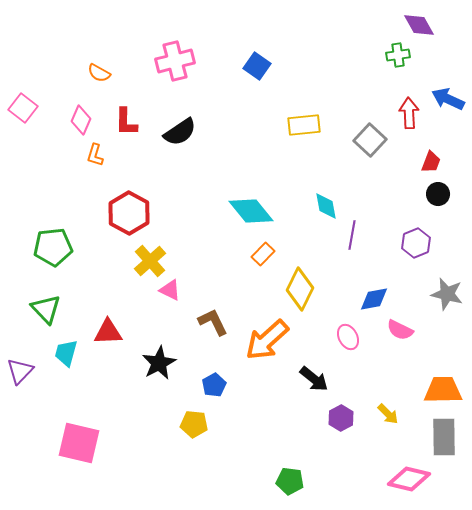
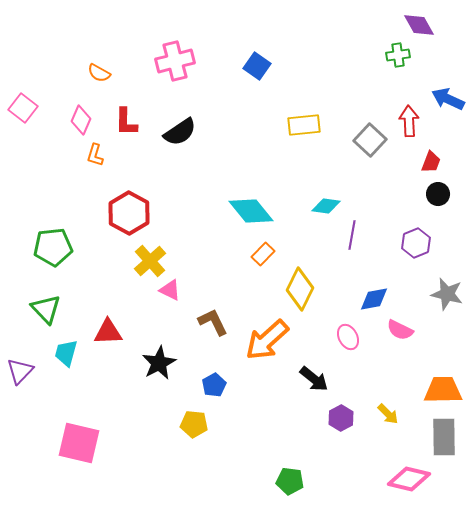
red arrow at (409, 113): moved 8 px down
cyan diamond at (326, 206): rotated 72 degrees counterclockwise
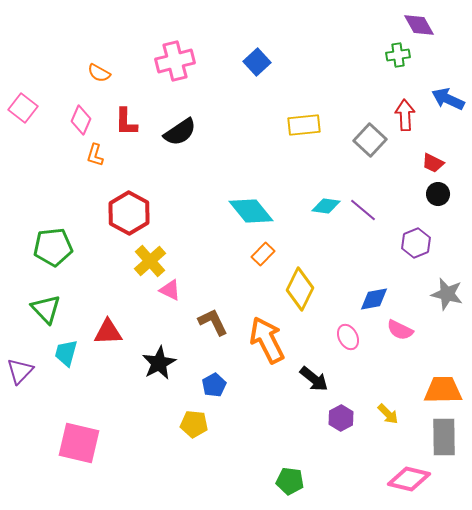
blue square at (257, 66): moved 4 px up; rotated 12 degrees clockwise
red arrow at (409, 121): moved 4 px left, 6 px up
red trapezoid at (431, 162): moved 2 px right, 1 px down; rotated 95 degrees clockwise
purple line at (352, 235): moved 11 px right, 25 px up; rotated 60 degrees counterclockwise
orange arrow at (267, 340): rotated 105 degrees clockwise
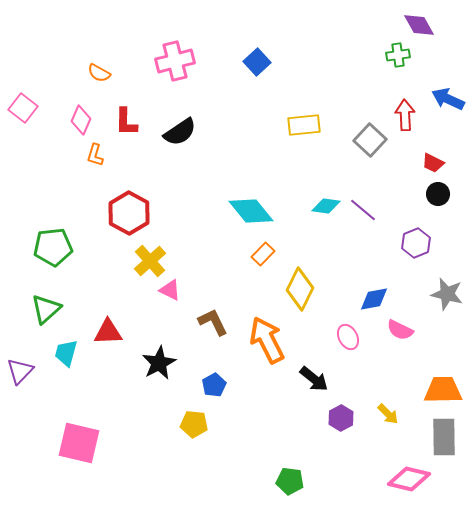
green triangle at (46, 309): rotated 32 degrees clockwise
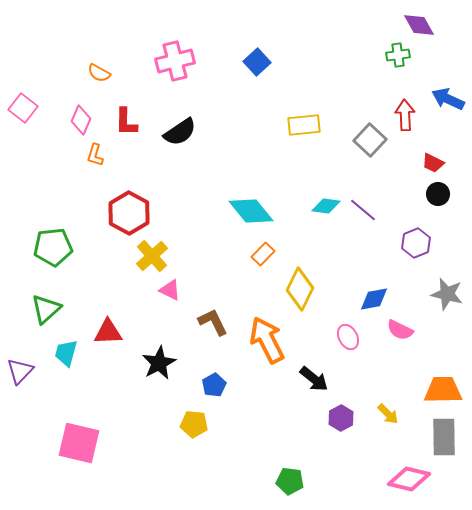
yellow cross at (150, 261): moved 2 px right, 5 px up
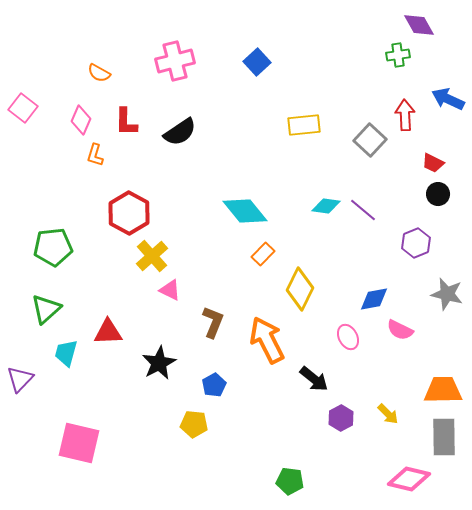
cyan diamond at (251, 211): moved 6 px left
brown L-shape at (213, 322): rotated 48 degrees clockwise
purple triangle at (20, 371): moved 8 px down
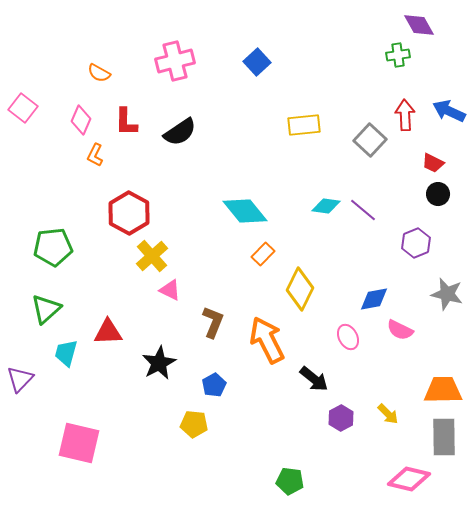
blue arrow at (448, 99): moved 1 px right, 12 px down
orange L-shape at (95, 155): rotated 10 degrees clockwise
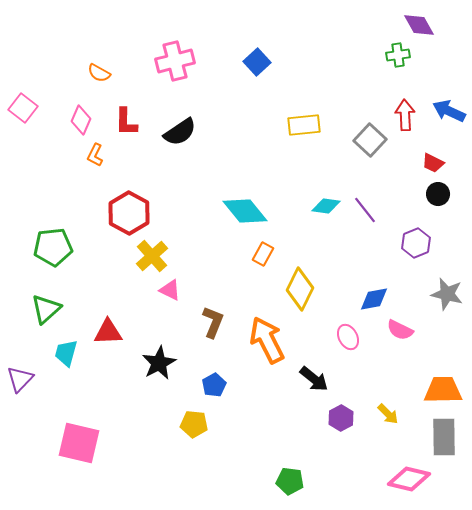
purple line at (363, 210): moved 2 px right; rotated 12 degrees clockwise
orange rectangle at (263, 254): rotated 15 degrees counterclockwise
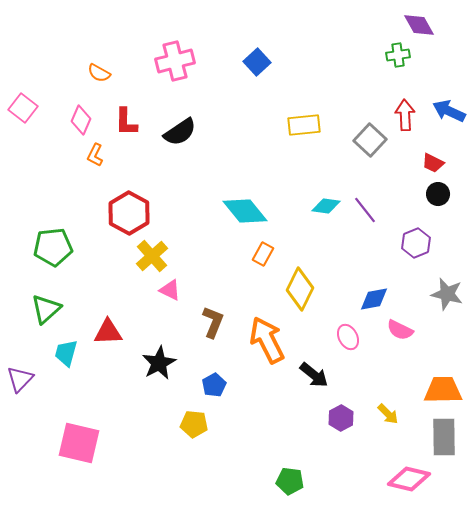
black arrow at (314, 379): moved 4 px up
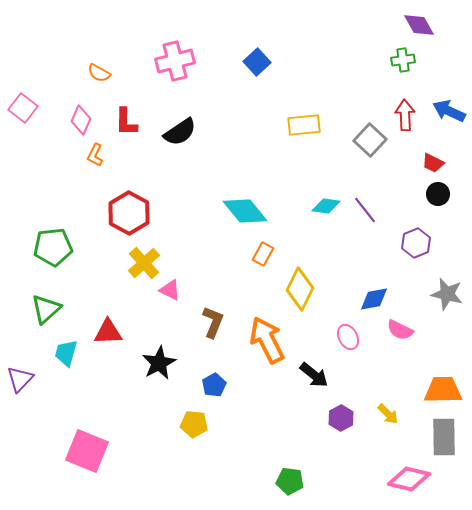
green cross at (398, 55): moved 5 px right, 5 px down
yellow cross at (152, 256): moved 8 px left, 7 px down
pink square at (79, 443): moved 8 px right, 8 px down; rotated 9 degrees clockwise
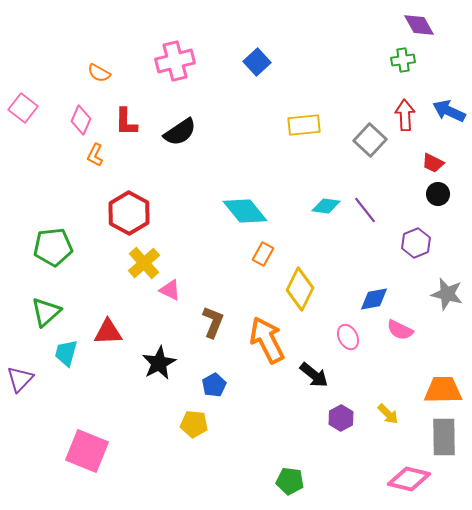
green triangle at (46, 309): moved 3 px down
